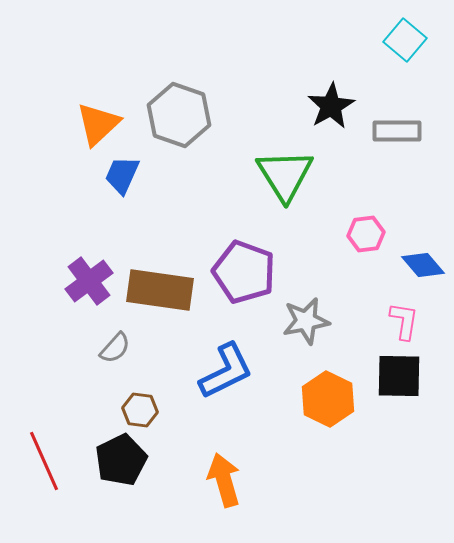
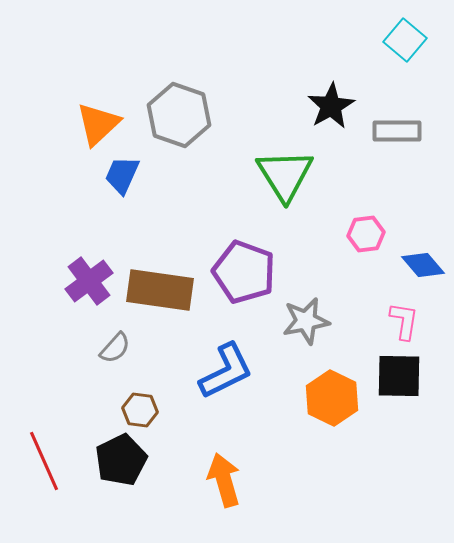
orange hexagon: moved 4 px right, 1 px up
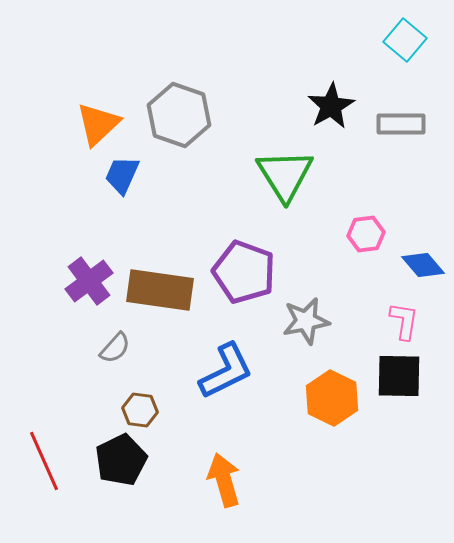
gray rectangle: moved 4 px right, 7 px up
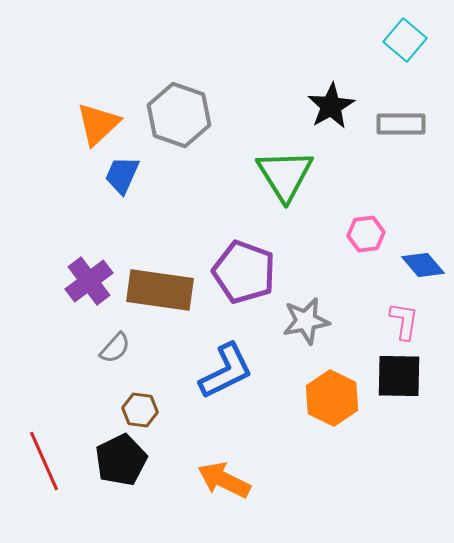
orange arrow: rotated 48 degrees counterclockwise
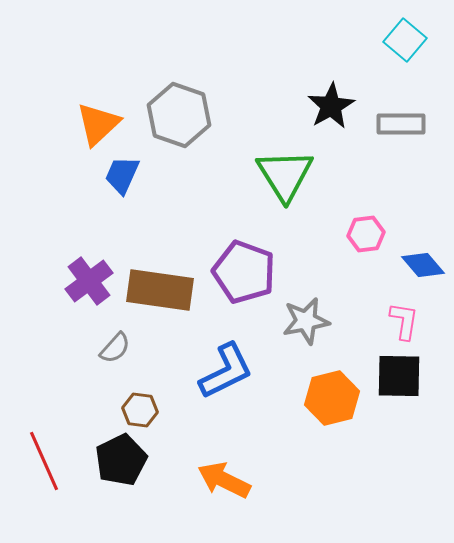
orange hexagon: rotated 20 degrees clockwise
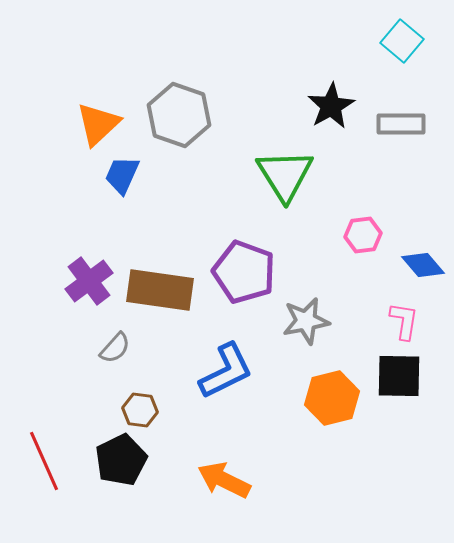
cyan square: moved 3 px left, 1 px down
pink hexagon: moved 3 px left, 1 px down
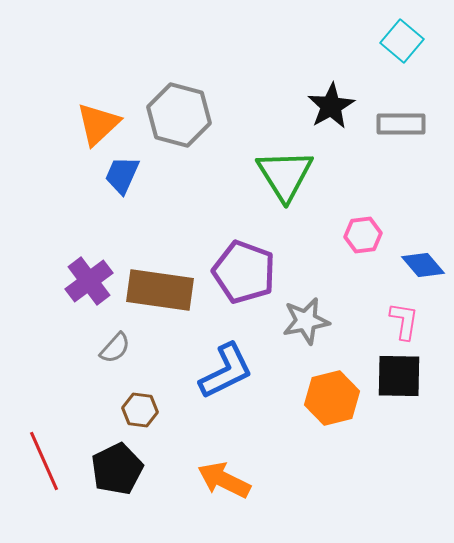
gray hexagon: rotated 4 degrees counterclockwise
black pentagon: moved 4 px left, 9 px down
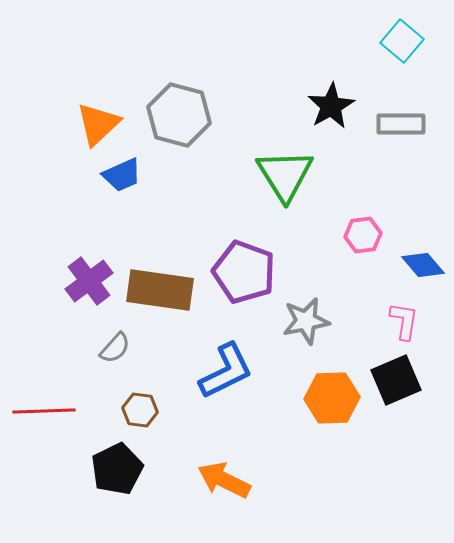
blue trapezoid: rotated 138 degrees counterclockwise
black square: moved 3 px left, 4 px down; rotated 24 degrees counterclockwise
orange hexagon: rotated 12 degrees clockwise
red line: moved 50 px up; rotated 68 degrees counterclockwise
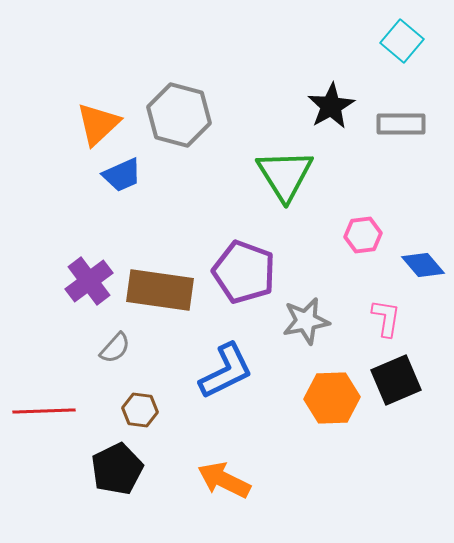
pink L-shape: moved 18 px left, 3 px up
